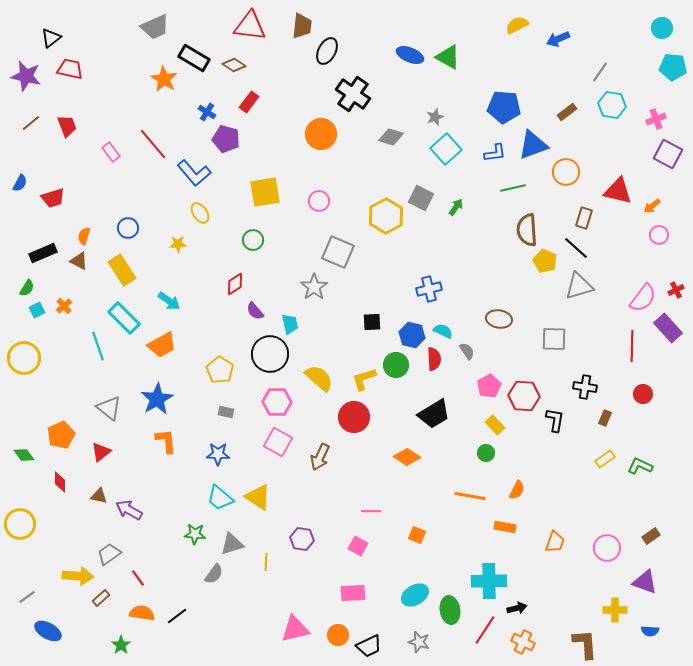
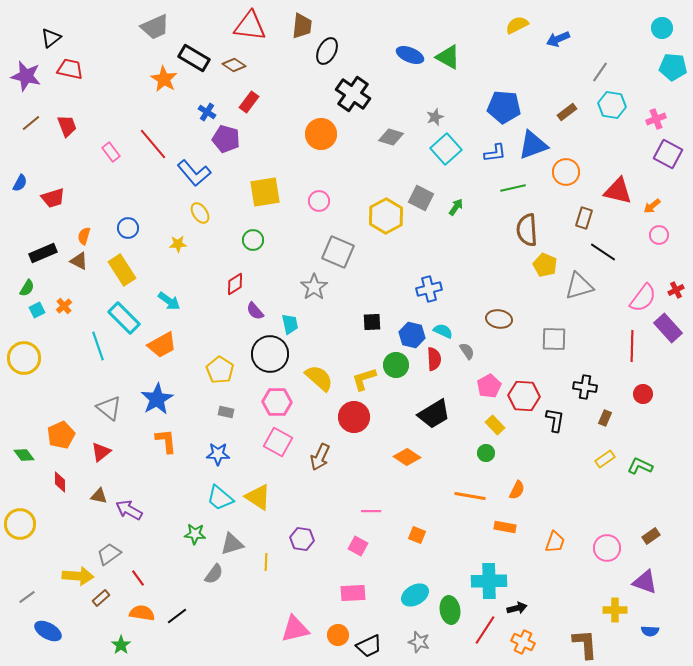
black line at (576, 248): moved 27 px right, 4 px down; rotated 8 degrees counterclockwise
yellow pentagon at (545, 261): moved 4 px down
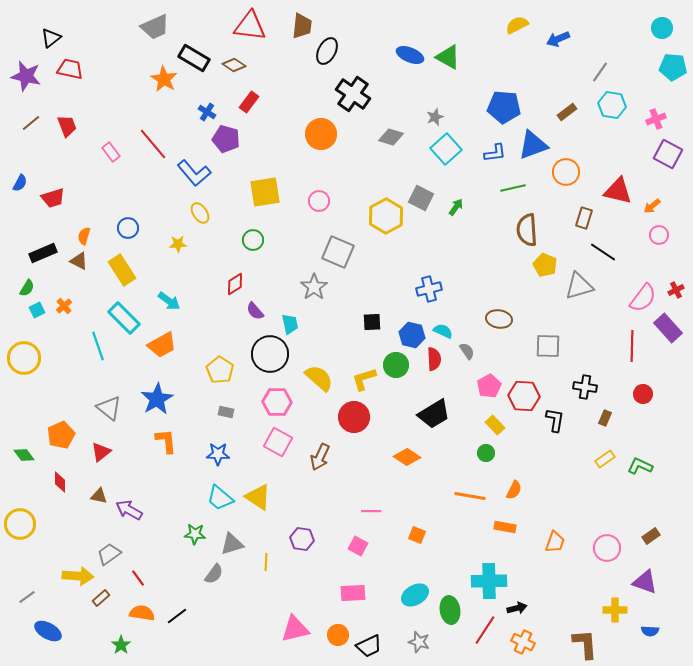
gray square at (554, 339): moved 6 px left, 7 px down
orange semicircle at (517, 490): moved 3 px left
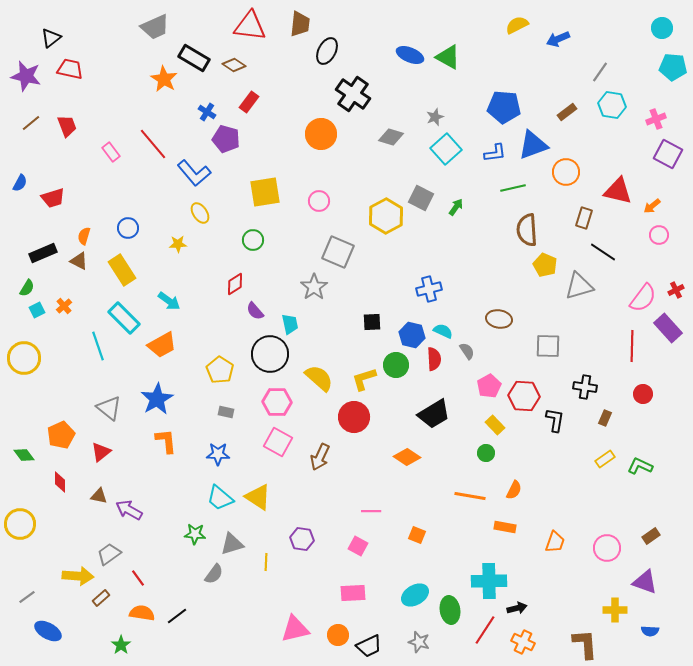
brown trapezoid at (302, 26): moved 2 px left, 2 px up
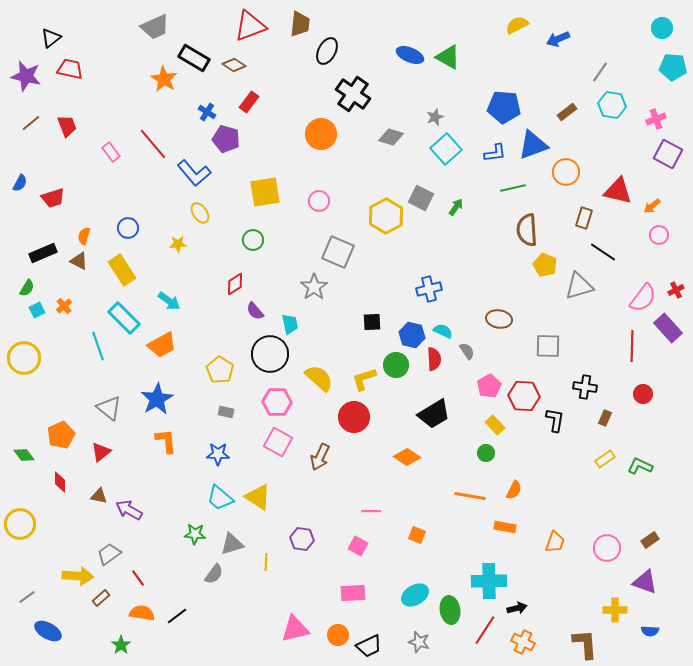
red triangle at (250, 26): rotated 28 degrees counterclockwise
brown rectangle at (651, 536): moved 1 px left, 4 px down
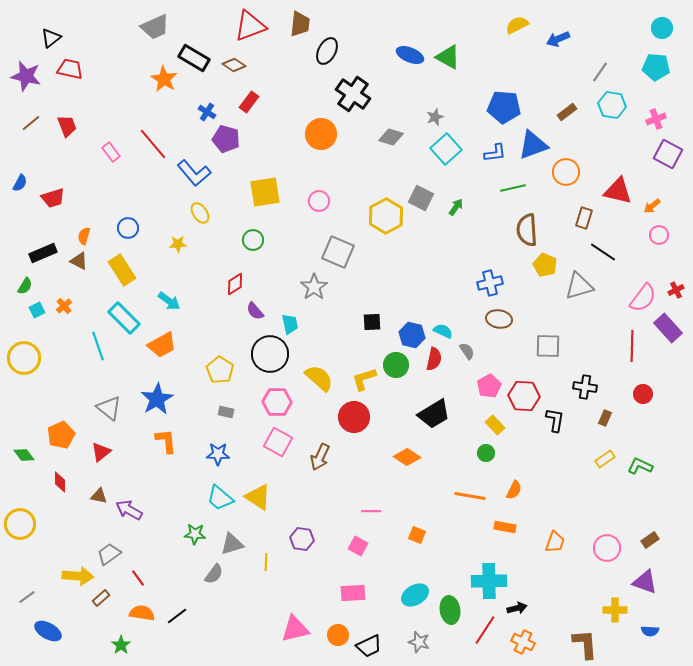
cyan pentagon at (673, 67): moved 17 px left
green semicircle at (27, 288): moved 2 px left, 2 px up
blue cross at (429, 289): moved 61 px right, 6 px up
red semicircle at (434, 359): rotated 15 degrees clockwise
